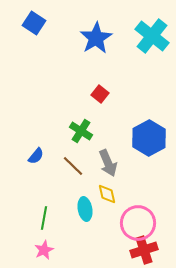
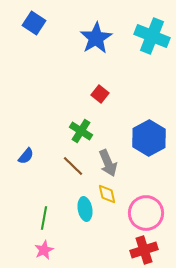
cyan cross: rotated 16 degrees counterclockwise
blue semicircle: moved 10 px left
pink circle: moved 8 px right, 10 px up
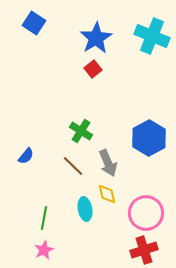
red square: moved 7 px left, 25 px up; rotated 12 degrees clockwise
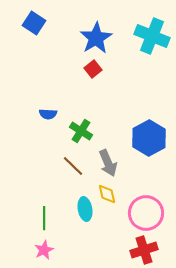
blue semicircle: moved 22 px right, 42 px up; rotated 54 degrees clockwise
green line: rotated 10 degrees counterclockwise
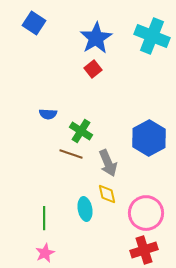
brown line: moved 2 px left, 12 px up; rotated 25 degrees counterclockwise
pink star: moved 1 px right, 3 px down
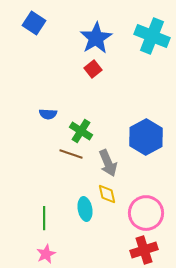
blue hexagon: moved 3 px left, 1 px up
pink star: moved 1 px right, 1 px down
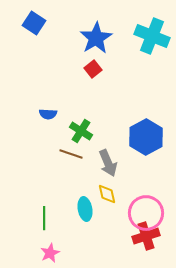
red cross: moved 2 px right, 14 px up
pink star: moved 4 px right, 1 px up
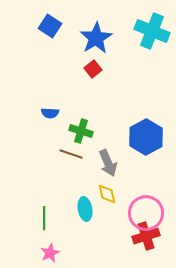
blue square: moved 16 px right, 3 px down
cyan cross: moved 5 px up
blue semicircle: moved 2 px right, 1 px up
green cross: rotated 15 degrees counterclockwise
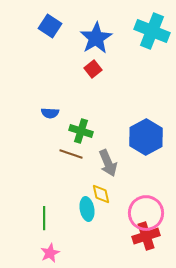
yellow diamond: moved 6 px left
cyan ellipse: moved 2 px right
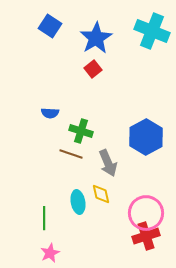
cyan ellipse: moved 9 px left, 7 px up
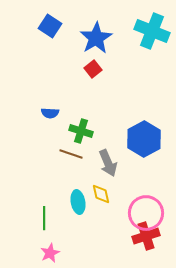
blue hexagon: moved 2 px left, 2 px down
